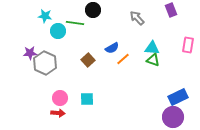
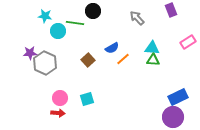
black circle: moved 1 px down
pink rectangle: moved 3 px up; rotated 49 degrees clockwise
green triangle: rotated 16 degrees counterclockwise
cyan square: rotated 16 degrees counterclockwise
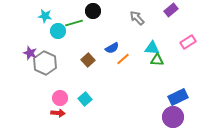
purple rectangle: rotated 72 degrees clockwise
green line: moved 1 px left; rotated 24 degrees counterclockwise
purple star: rotated 24 degrees clockwise
green triangle: moved 4 px right
cyan square: moved 2 px left; rotated 24 degrees counterclockwise
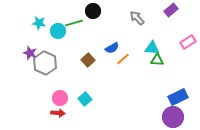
cyan star: moved 6 px left, 7 px down
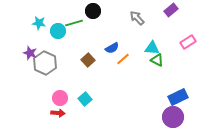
green triangle: rotated 24 degrees clockwise
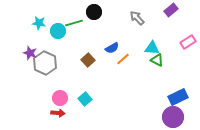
black circle: moved 1 px right, 1 px down
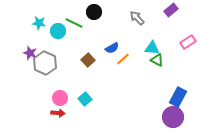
green line: rotated 42 degrees clockwise
blue rectangle: rotated 36 degrees counterclockwise
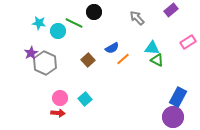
purple star: moved 1 px right; rotated 24 degrees clockwise
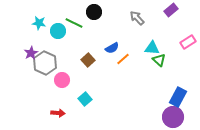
green triangle: moved 2 px right; rotated 16 degrees clockwise
pink circle: moved 2 px right, 18 px up
